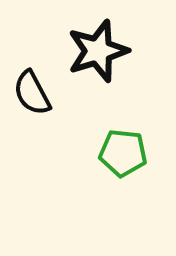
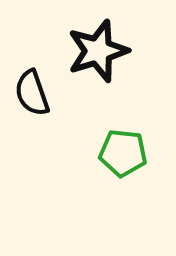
black semicircle: rotated 9 degrees clockwise
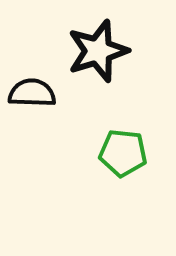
black semicircle: rotated 111 degrees clockwise
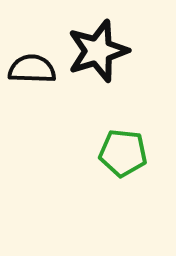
black semicircle: moved 24 px up
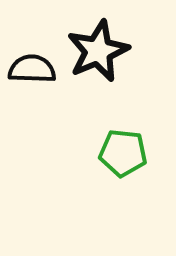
black star: rotated 6 degrees counterclockwise
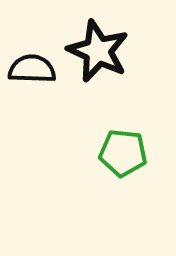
black star: rotated 24 degrees counterclockwise
